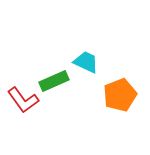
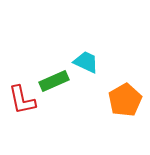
orange pentagon: moved 5 px right, 5 px down; rotated 8 degrees counterclockwise
red L-shape: moved 1 px left; rotated 24 degrees clockwise
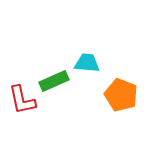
cyan trapezoid: moved 1 px right, 1 px down; rotated 20 degrees counterclockwise
orange pentagon: moved 4 px left, 5 px up; rotated 20 degrees counterclockwise
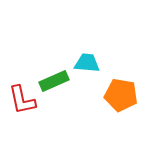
orange pentagon: rotated 12 degrees counterclockwise
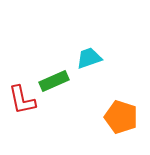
cyan trapezoid: moved 2 px right, 5 px up; rotated 24 degrees counterclockwise
orange pentagon: moved 22 px down; rotated 8 degrees clockwise
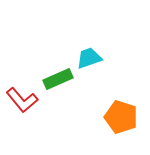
green rectangle: moved 4 px right, 2 px up
red L-shape: rotated 28 degrees counterclockwise
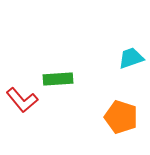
cyan trapezoid: moved 42 px right
green rectangle: rotated 20 degrees clockwise
